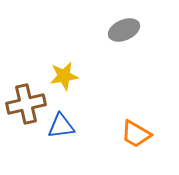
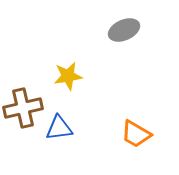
yellow star: moved 4 px right
brown cross: moved 3 px left, 4 px down
blue triangle: moved 2 px left, 2 px down
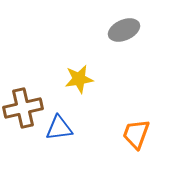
yellow star: moved 11 px right, 3 px down
orange trapezoid: rotated 80 degrees clockwise
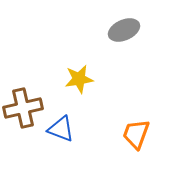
blue triangle: moved 2 px right, 1 px down; rotated 28 degrees clockwise
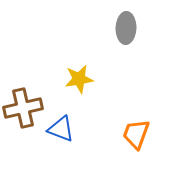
gray ellipse: moved 2 px right, 2 px up; rotated 64 degrees counterclockwise
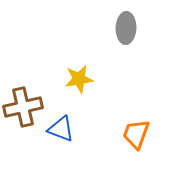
brown cross: moved 1 px up
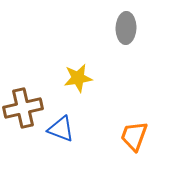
yellow star: moved 1 px left, 1 px up
brown cross: moved 1 px down
orange trapezoid: moved 2 px left, 2 px down
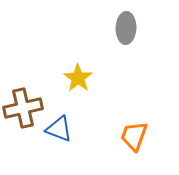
yellow star: rotated 28 degrees counterclockwise
blue triangle: moved 2 px left
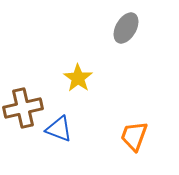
gray ellipse: rotated 28 degrees clockwise
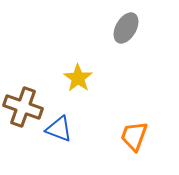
brown cross: moved 1 px up; rotated 33 degrees clockwise
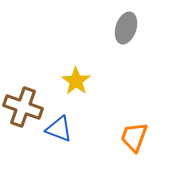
gray ellipse: rotated 12 degrees counterclockwise
yellow star: moved 2 px left, 3 px down
orange trapezoid: moved 1 px down
